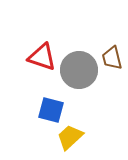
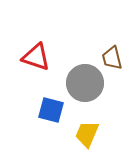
red triangle: moved 6 px left
gray circle: moved 6 px right, 13 px down
yellow trapezoid: moved 17 px right, 3 px up; rotated 24 degrees counterclockwise
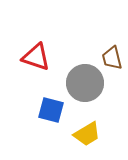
yellow trapezoid: rotated 144 degrees counterclockwise
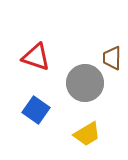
brown trapezoid: rotated 15 degrees clockwise
blue square: moved 15 px left; rotated 20 degrees clockwise
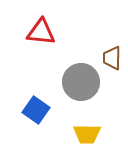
red triangle: moved 5 px right, 25 px up; rotated 12 degrees counterclockwise
gray circle: moved 4 px left, 1 px up
yellow trapezoid: rotated 32 degrees clockwise
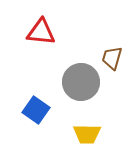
brown trapezoid: rotated 15 degrees clockwise
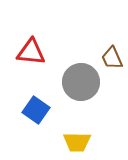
red triangle: moved 10 px left, 20 px down
brown trapezoid: rotated 40 degrees counterclockwise
yellow trapezoid: moved 10 px left, 8 px down
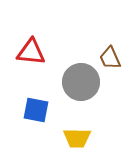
brown trapezoid: moved 2 px left
blue square: rotated 24 degrees counterclockwise
yellow trapezoid: moved 4 px up
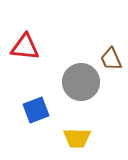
red triangle: moved 6 px left, 5 px up
brown trapezoid: moved 1 px right, 1 px down
blue square: rotated 32 degrees counterclockwise
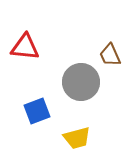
brown trapezoid: moved 1 px left, 4 px up
blue square: moved 1 px right, 1 px down
yellow trapezoid: rotated 16 degrees counterclockwise
